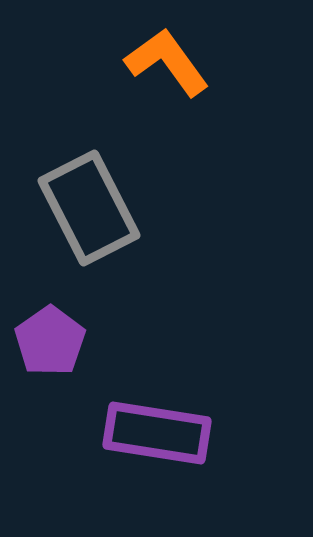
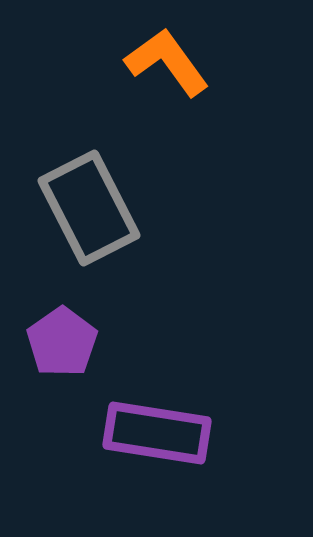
purple pentagon: moved 12 px right, 1 px down
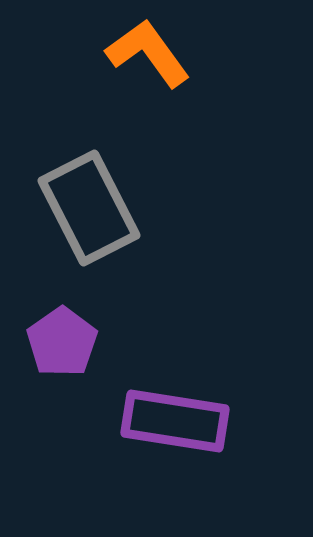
orange L-shape: moved 19 px left, 9 px up
purple rectangle: moved 18 px right, 12 px up
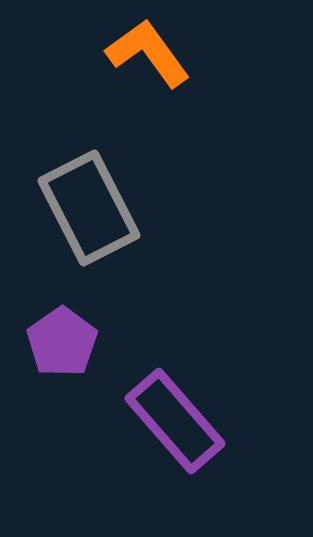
purple rectangle: rotated 40 degrees clockwise
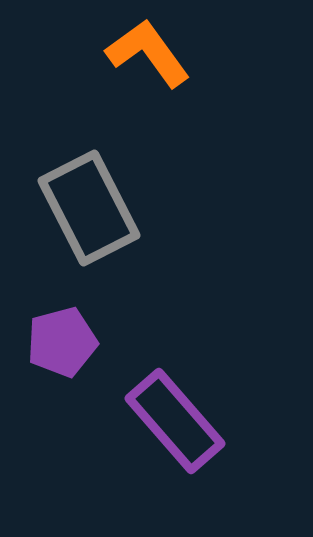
purple pentagon: rotated 20 degrees clockwise
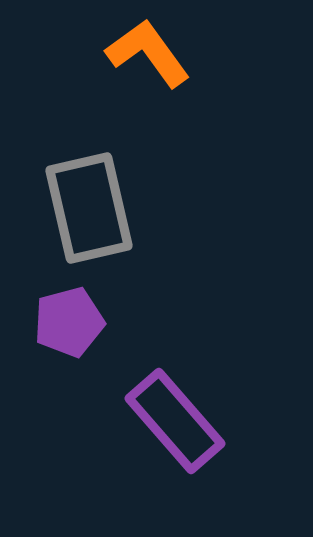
gray rectangle: rotated 14 degrees clockwise
purple pentagon: moved 7 px right, 20 px up
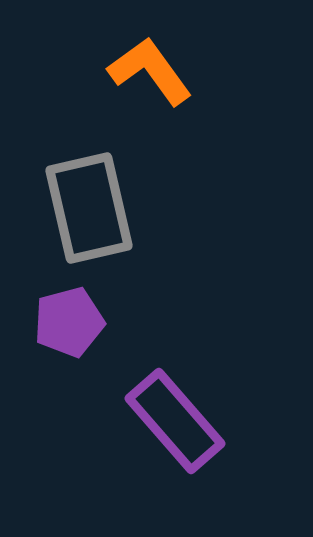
orange L-shape: moved 2 px right, 18 px down
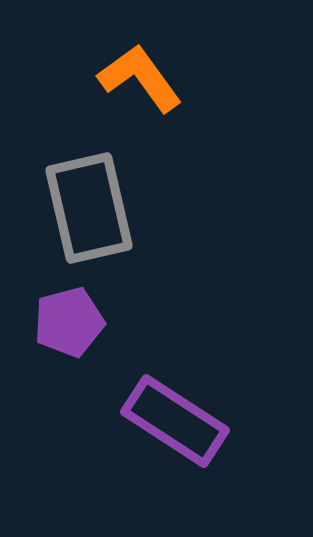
orange L-shape: moved 10 px left, 7 px down
purple rectangle: rotated 16 degrees counterclockwise
